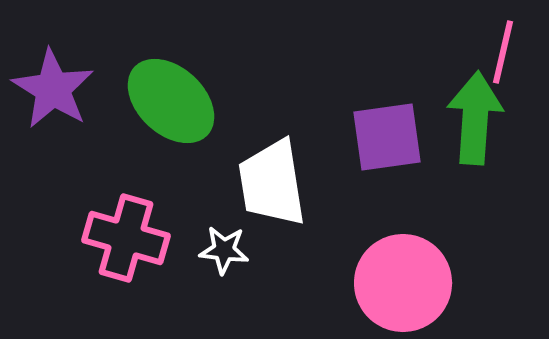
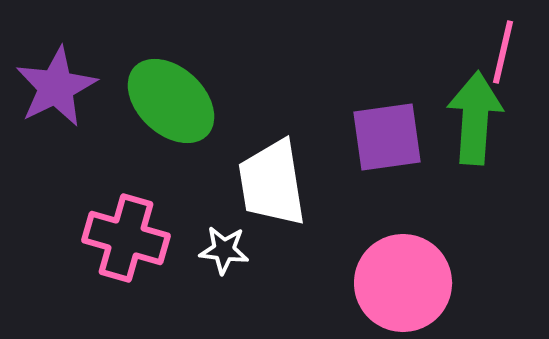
purple star: moved 3 px right, 2 px up; rotated 14 degrees clockwise
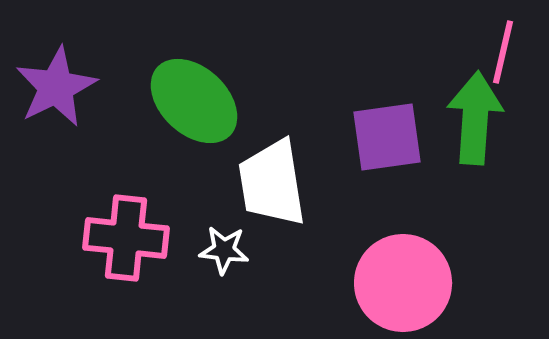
green ellipse: moved 23 px right
pink cross: rotated 10 degrees counterclockwise
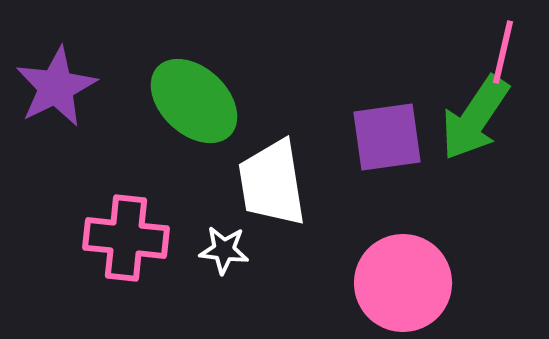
green arrow: rotated 150 degrees counterclockwise
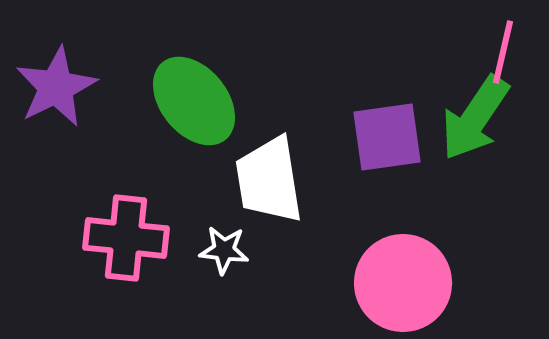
green ellipse: rotated 8 degrees clockwise
white trapezoid: moved 3 px left, 3 px up
